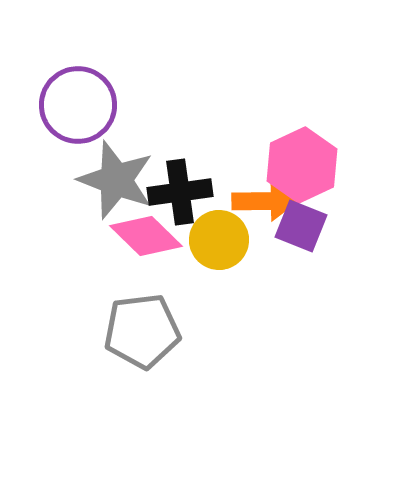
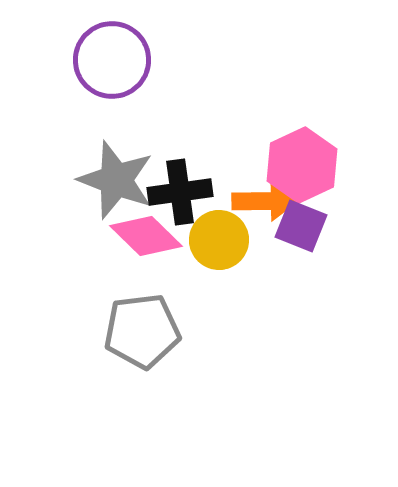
purple circle: moved 34 px right, 45 px up
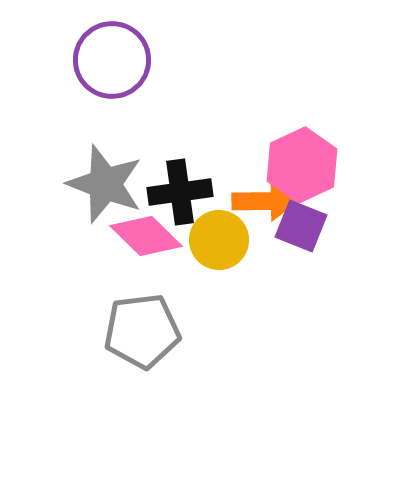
gray star: moved 11 px left, 4 px down
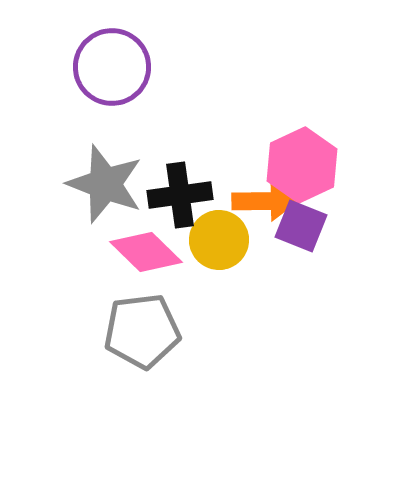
purple circle: moved 7 px down
black cross: moved 3 px down
pink diamond: moved 16 px down
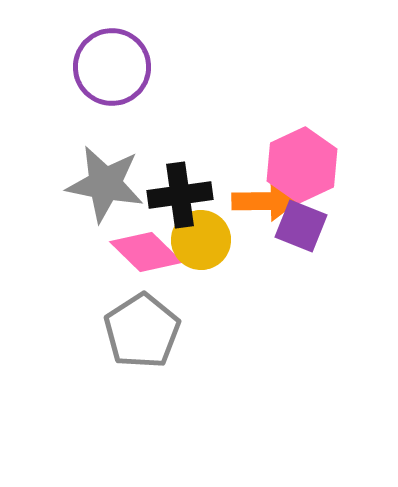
gray star: rotated 10 degrees counterclockwise
yellow circle: moved 18 px left
gray pentagon: rotated 26 degrees counterclockwise
